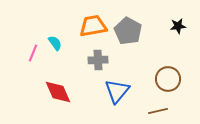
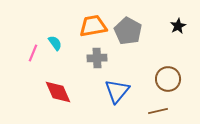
black star: rotated 21 degrees counterclockwise
gray cross: moved 1 px left, 2 px up
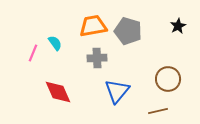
gray pentagon: rotated 12 degrees counterclockwise
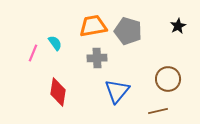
red diamond: rotated 32 degrees clockwise
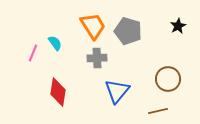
orange trapezoid: rotated 68 degrees clockwise
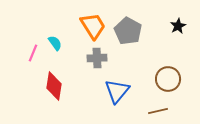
gray pentagon: rotated 12 degrees clockwise
red diamond: moved 4 px left, 6 px up
